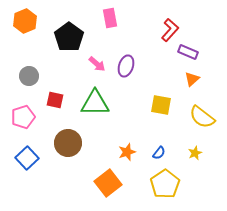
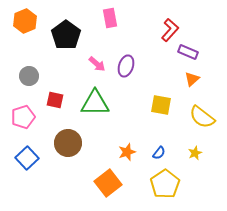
black pentagon: moved 3 px left, 2 px up
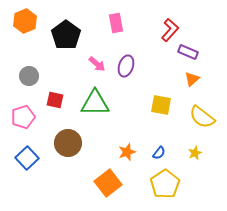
pink rectangle: moved 6 px right, 5 px down
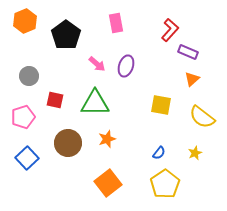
orange star: moved 20 px left, 13 px up
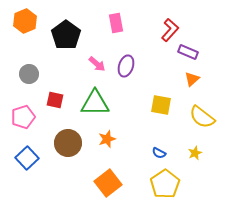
gray circle: moved 2 px up
blue semicircle: rotated 80 degrees clockwise
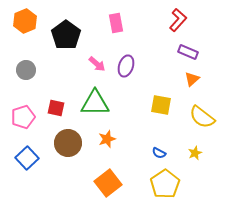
red L-shape: moved 8 px right, 10 px up
gray circle: moved 3 px left, 4 px up
red square: moved 1 px right, 8 px down
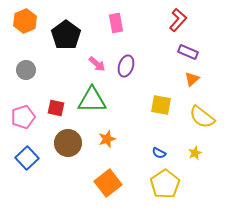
green triangle: moved 3 px left, 3 px up
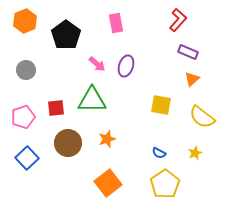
red square: rotated 18 degrees counterclockwise
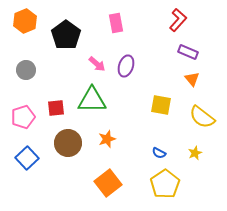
orange triangle: rotated 28 degrees counterclockwise
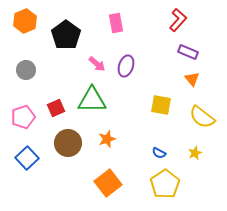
red square: rotated 18 degrees counterclockwise
